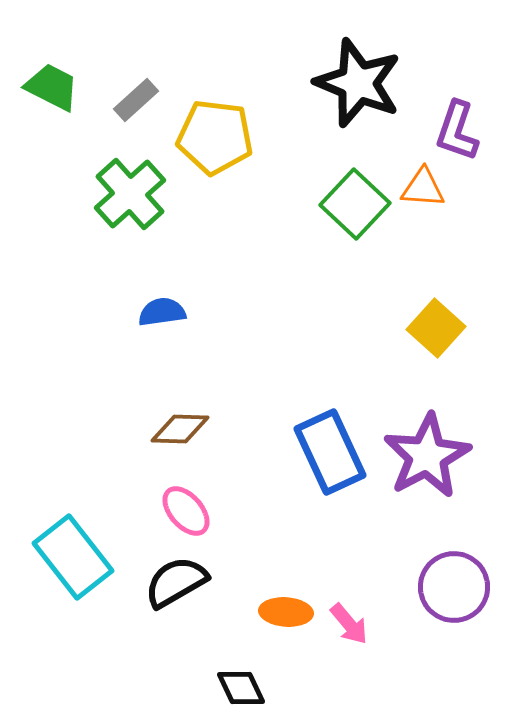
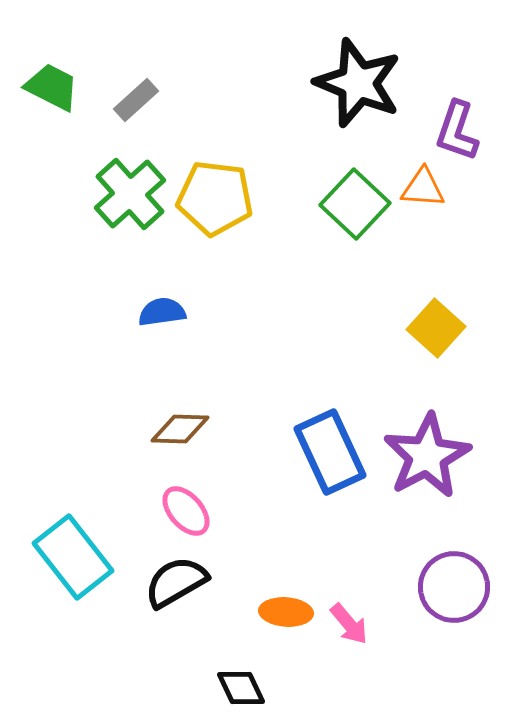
yellow pentagon: moved 61 px down
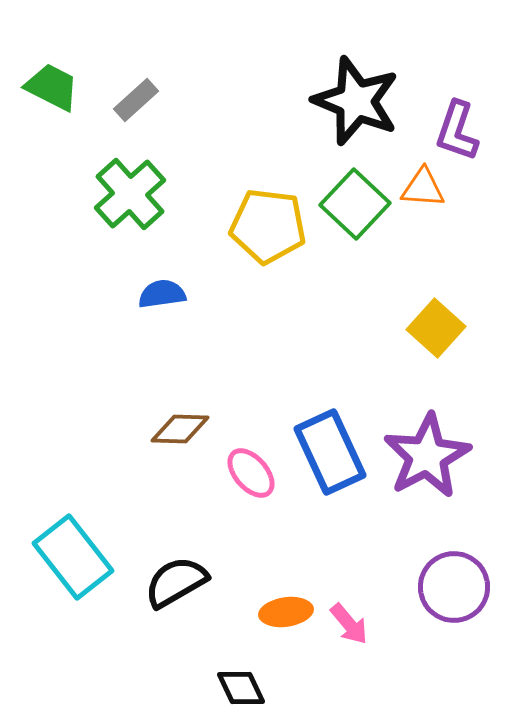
black star: moved 2 px left, 18 px down
yellow pentagon: moved 53 px right, 28 px down
blue semicircle: moved 18 px up
pink ellipse: moved 65 px right, 38 px up
orange ellipse: rotated 12 degrees counterclockwise
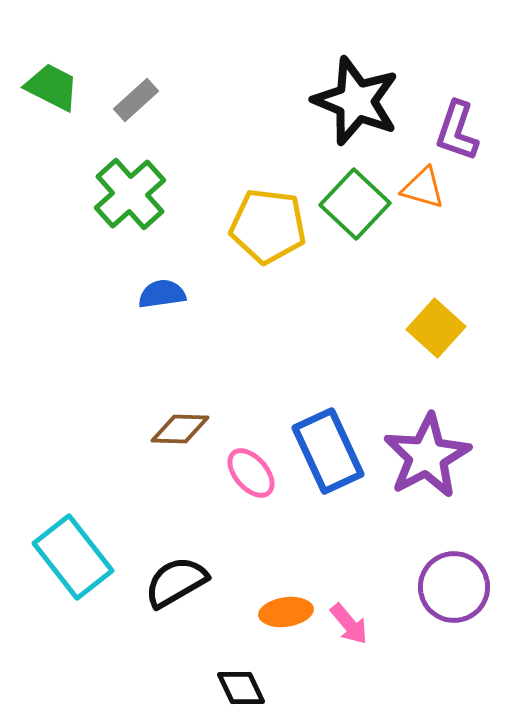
orange triangle: rotated 12 degrees clockwise
blue rectangle: moved 2 px left, 1 px up
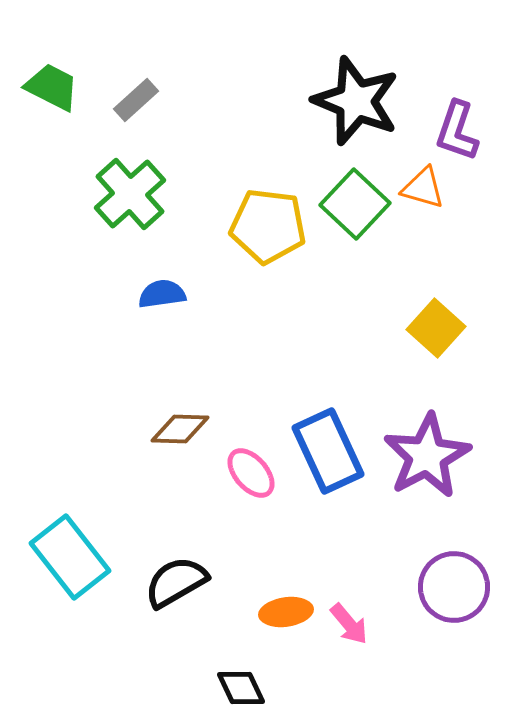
cyan rectangle: moved 3 px left
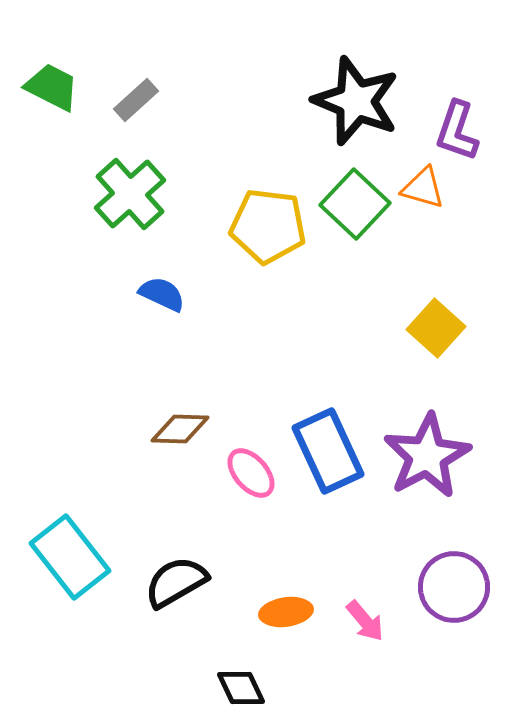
blue semicircle: rotated 33 degrees clockwise
pink arrow: moved 16 px right, 3 px up
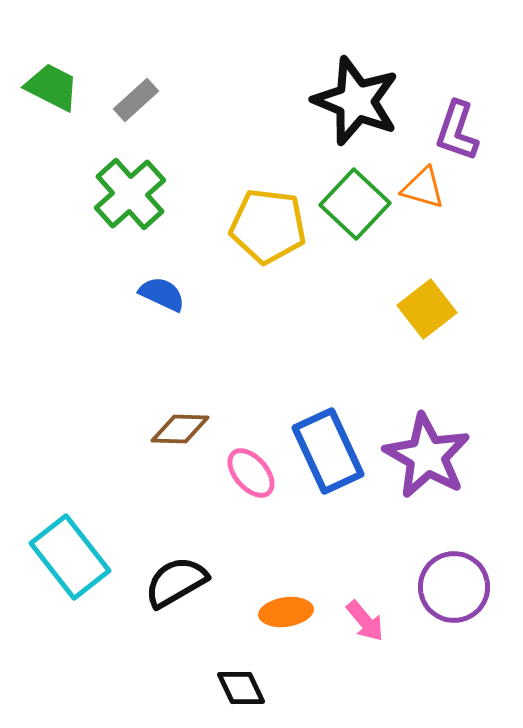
yellow square: moved 9 px left, 19 px up; rotated 10 degrees clockwise
purple star: rotated 14 degrees counterclockwise
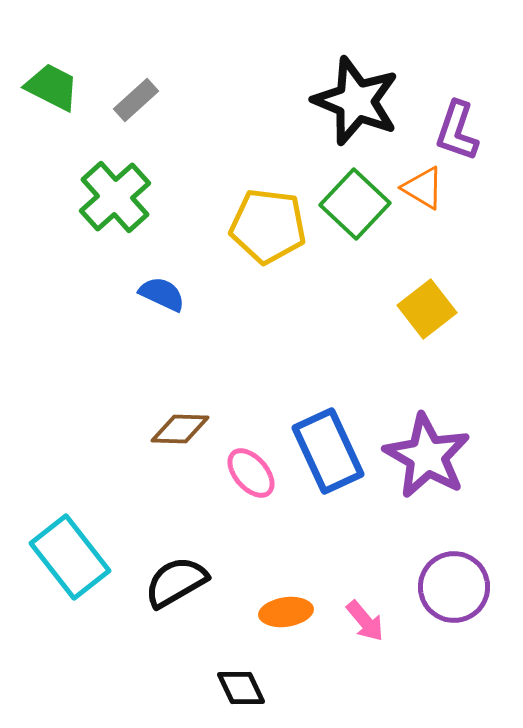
orange triangle: rotated 15 degrees clockwise
green cross: moved 15 px left, 3 px down
